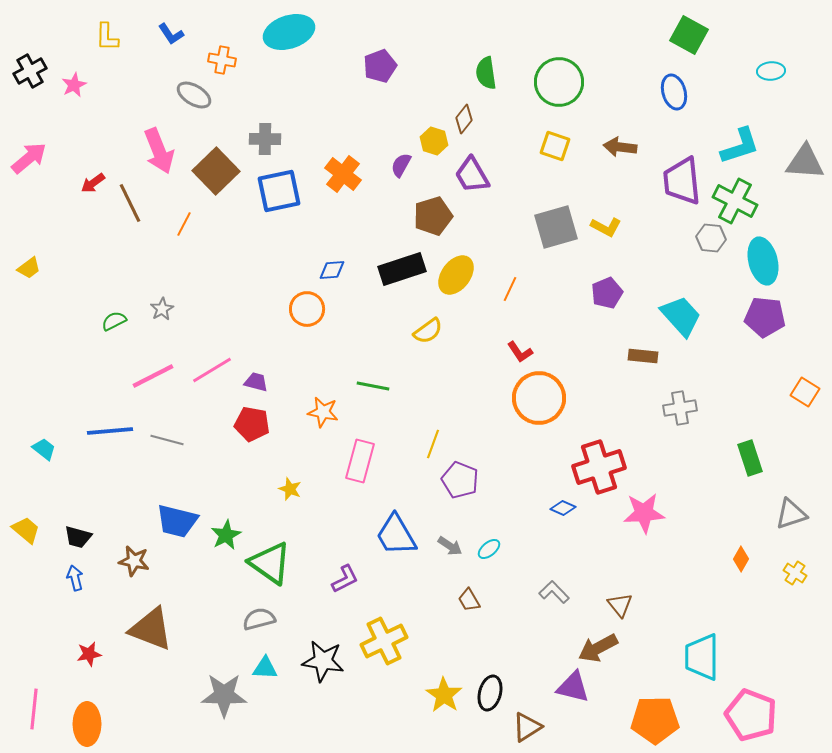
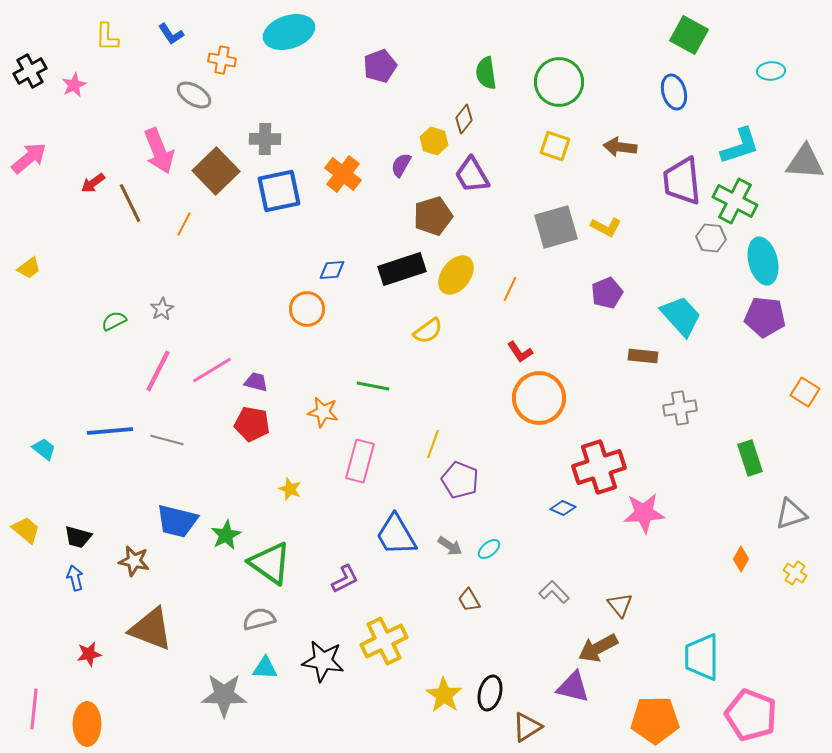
pink line at (153, 376): moved 5 px right, 5 px up; rotated 36 degrees counterclockwise
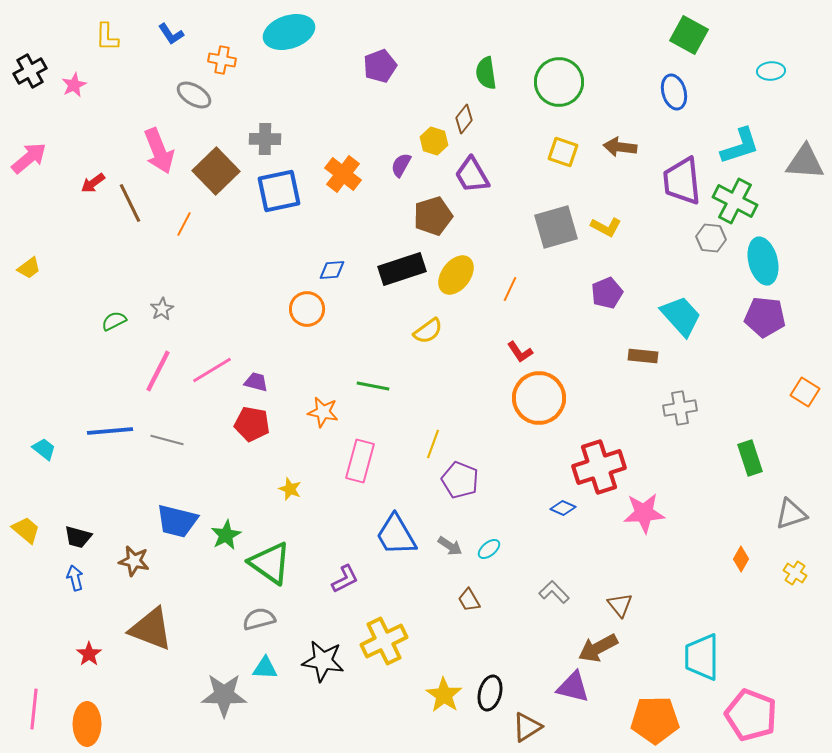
yellow square at (555, 146): moved 8 px right, 6 px down
red star at (89, 654): rotated 25 degrees counterclockwise
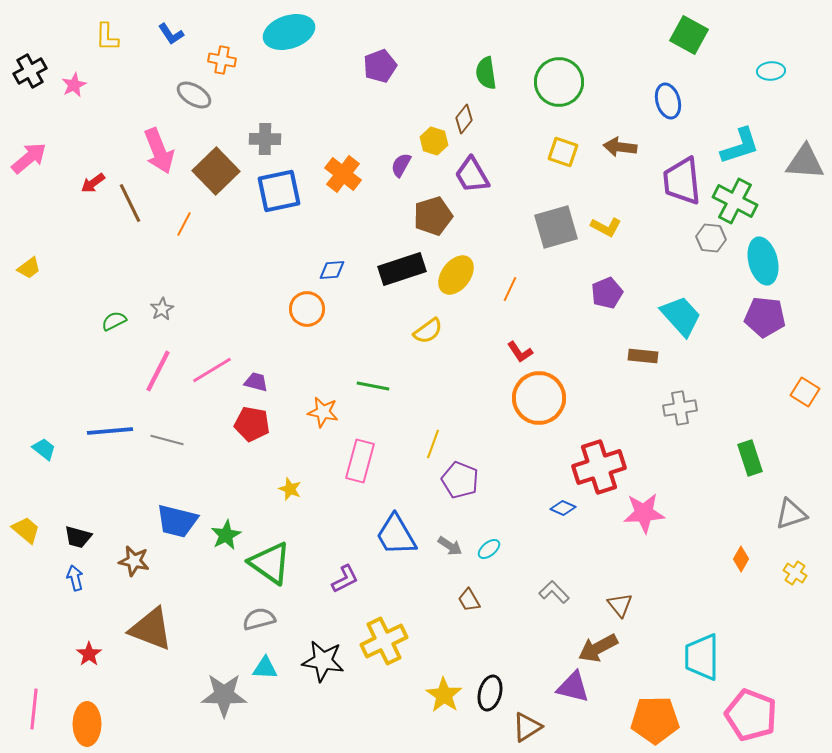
blue ellipse at (674, 92): moved 6 px left, 9 px down
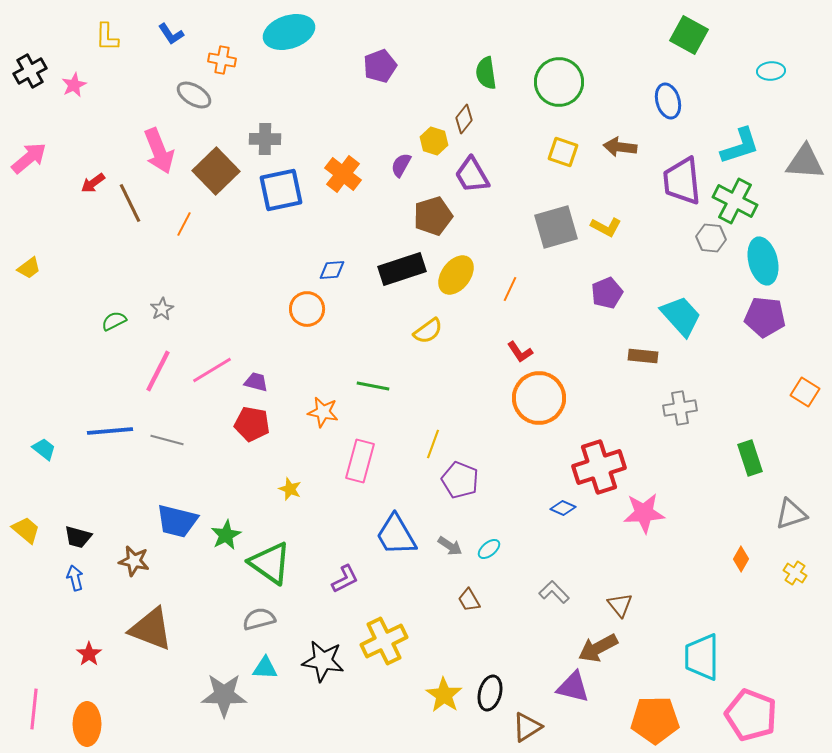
blue square at (279, 191): moved 2 px right, 1 px up
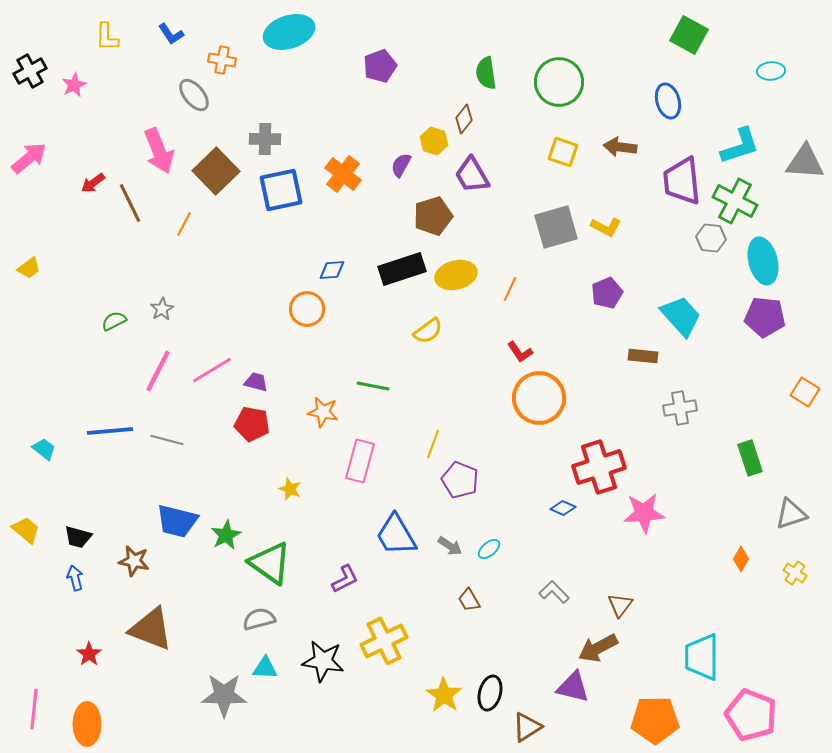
gray ellipse at (194, 95): rotated 20 degrees clockwise
yellow ellipse at (456, 275): rotated 39 degrees clockwise
brown triangle at (620, 605): rotated 16 degrees clockwise
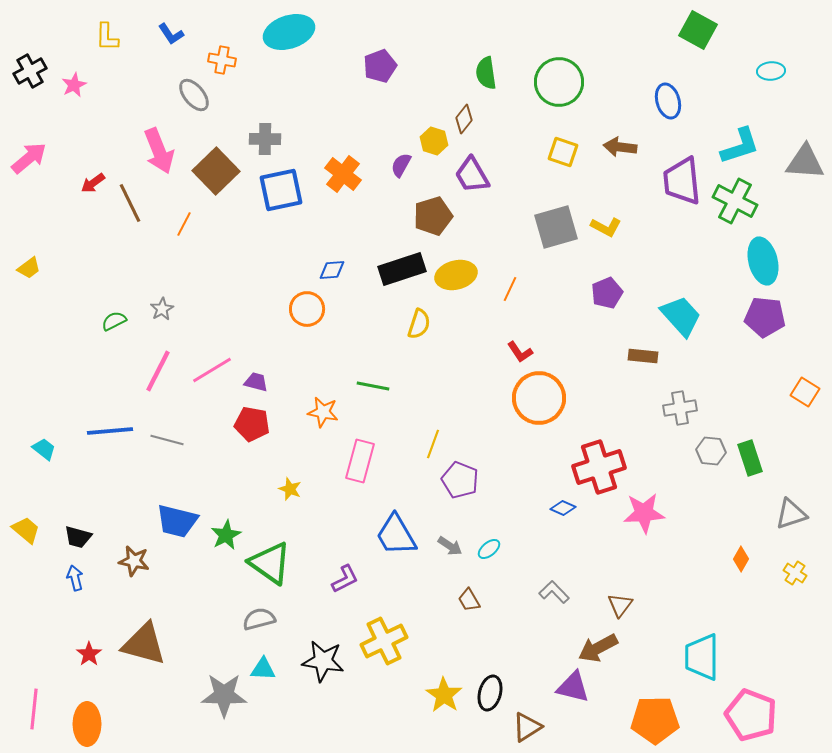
green square at (689, 35): moved 9 px right, 5 px up
gray hexagon at (711, 238): moved 213 px down
yellow semicircle at (428, 331): moved 9 px left, 7 px up; rotated 36 degrees counterclockwise
brown triangle at (151, 629): moved 7 px left, 15 px down; rotated 6 degrees counterclockwise
cyan triangle at (265, 668): moved 2 px left, 1 px down
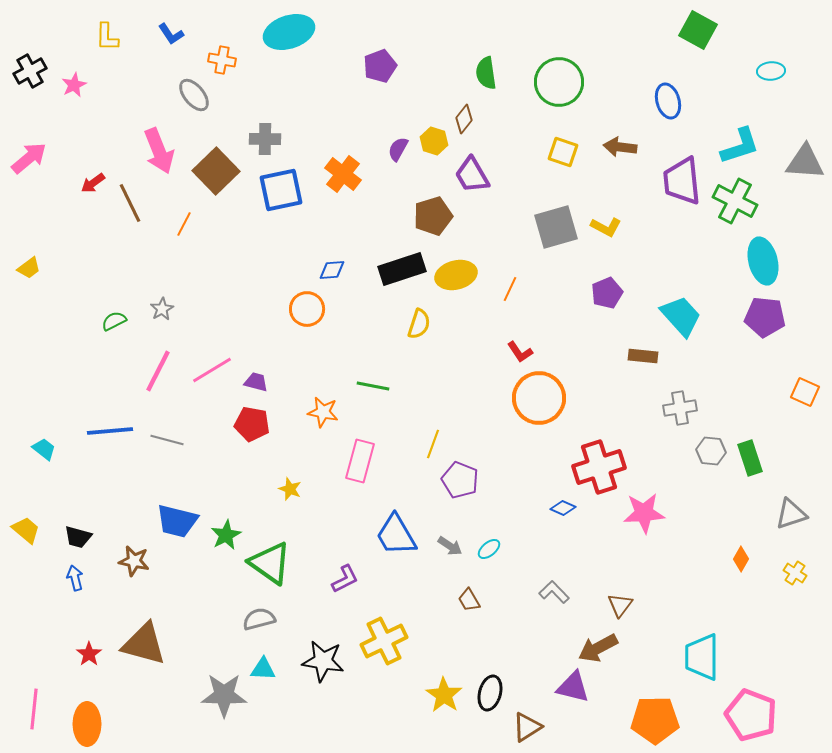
purple semicircle at (401, 165): moved 3 px left, 16 px up
orange square at (805, 392): rotated 8 degrees counterclockwise
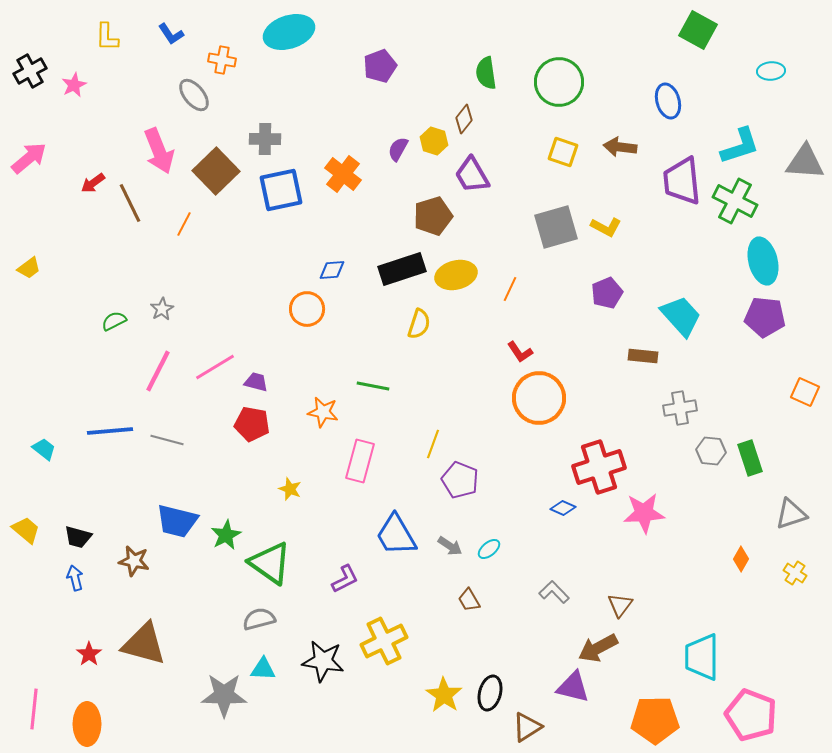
pink line at (212, 370): moved 3 px right, 3 px up
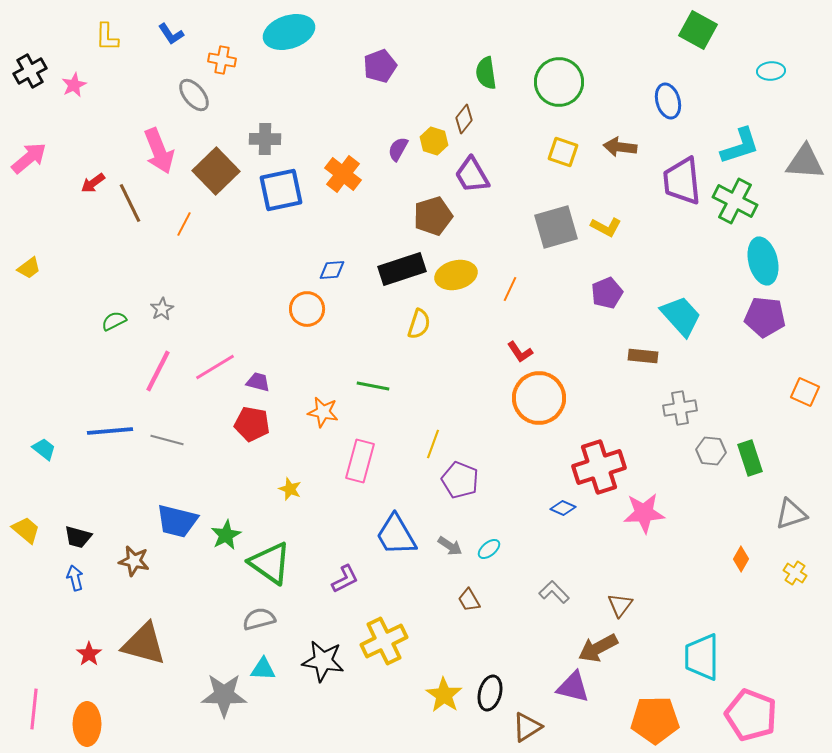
purple trapezoid at (256, 382): moved 2 px right
